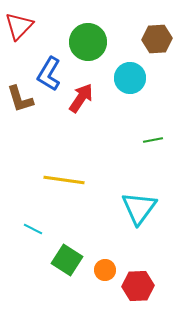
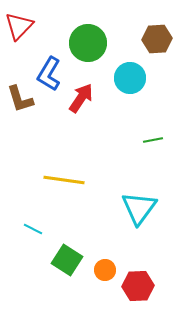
green circle: moved 1 px down
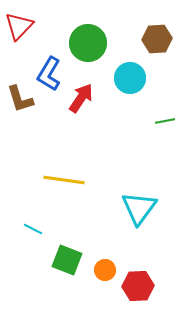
green line: moved 12 px right, 19 px up
green square: rotated 12 degrees counterclockwise
